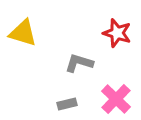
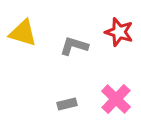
red star: moved 2 px right, 1 px up
gray L-shape: moved 5 px left, 17 px up
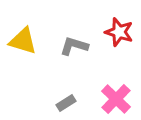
yellow triangle: moved 8 px down
gray rectangle: moved 1 px left, 1 px up; rotated 18 degrees counterclockwise
